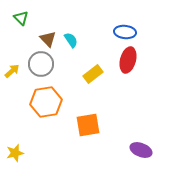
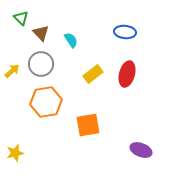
brown triangle: moved 7 px left, 6 px up
red ellipse: moved 1 px left, 14 px down
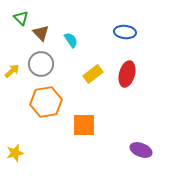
orange square: moved 4 px left; rotated 10 degrees clockwise
